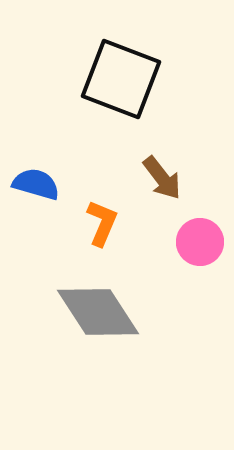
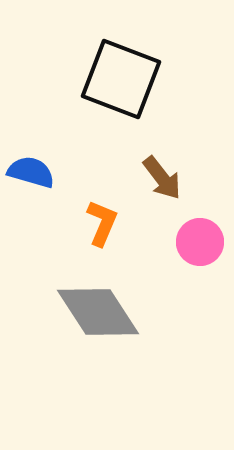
blue semicircle: moved 5 px left, 12 px up
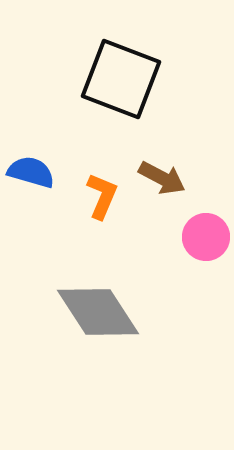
brown arrow: rotated 24 degrees counterclockwise
orange L-shape: moved 27 px up
pink circle: moved 6 px right, 5 px up
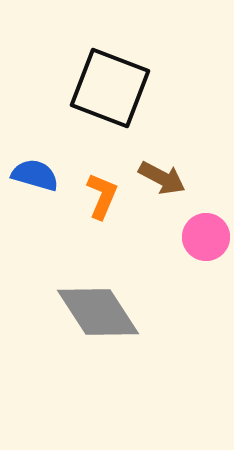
black square: moved 11 px left, 9 px down
blue semicircle: moved 4 px right, 3 px down
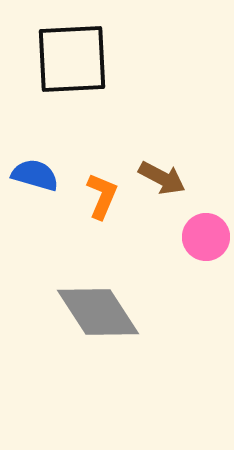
black square: moved 38 px left, 29 px up; rotated 24 degrees counterclockwise
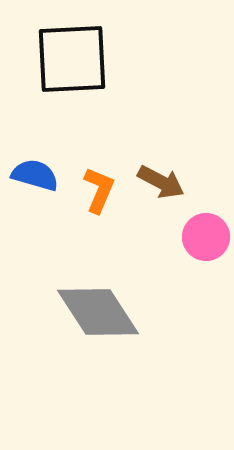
brown arrow: moved 1 px left, 4 px down
orange L-shape: moved 3 px left, 6 px up
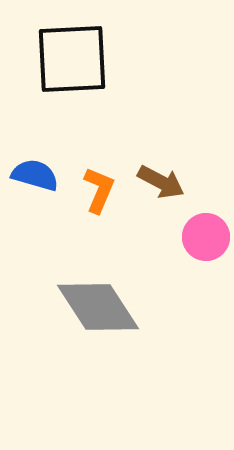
gray diamond: moved 5 px up
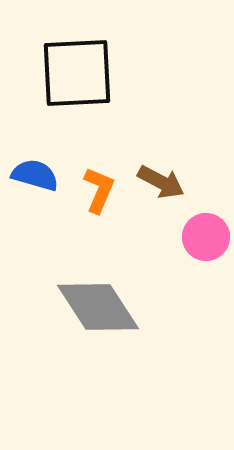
black square: moved 5 px right, 14 px down
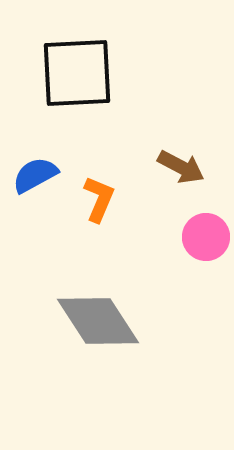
blue semicircle: rotated 45 degrees counterclockwise
brown arrow: moved 20 px right, 15 px up
orange L-shape: moved 9 px down
gray diamond: moved 14 px down
